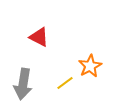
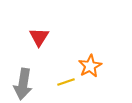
red triangle: rotated 35 degrees clockwise
yellow line: moved 1 px right, 1 px up; rotated 18 degrees clockwise
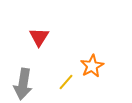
orange star: moved 2 px right
yellow line: rotated 30 degrees counterclockwise
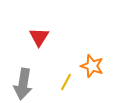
orange star: rotated 25 degrees counterclockwise
yellow line: rotated 12 degrees counterclockwise
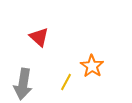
red triangle: rotated 20 degrees counterclockwise
orange star: rotated 15 degrees clockwise
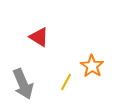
red triangle: rotated 10 degrees counterclockwise
gray arrow: rotated 32 degrees counterclockwise
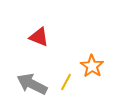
red triangle: rotated 10 degrees counterclockwise
gray arrow: moved 9 px right; rotated 140 degrees clockwise
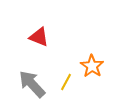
gray arrow: rotated 20 degrees clockwise
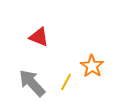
gray arrow: moved 1 px up
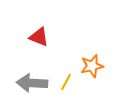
orange star: rotated 25 degrees clockwise
gray arrow: rotated 44 degrees counterclockwise
